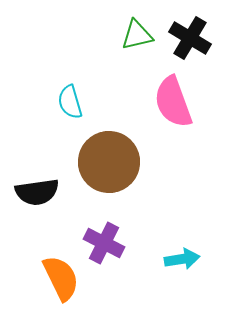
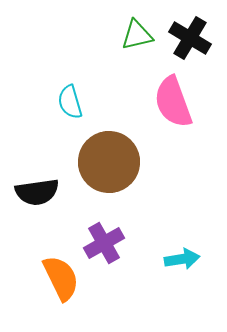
purple cross: rotated 33 degrees clockwise
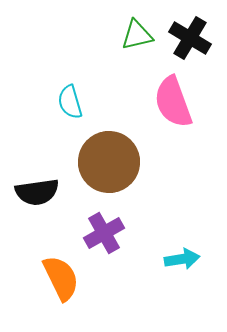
purple cross: moved 10 px up
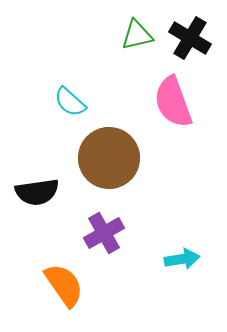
cyan semicircle: rotated 32 degrees counterclockwise
brown circle: moved 4 px up
orange semicircle: moved 3 px right, 7 px down; rotated 9 degrees counterclockwise
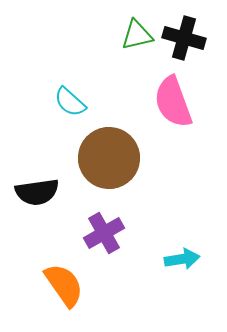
black cross: moved 6 px left; rotated 15 degrees counterclockwise
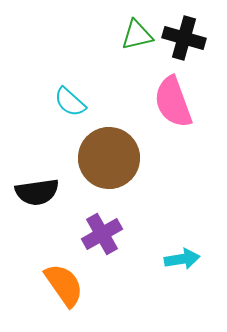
purple cross: moved 2 px left, 1 px down
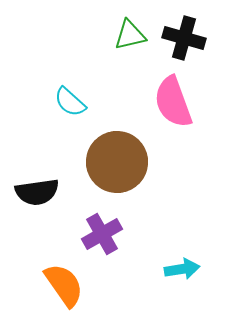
green triangle: moved 7 px left
brown circle: moved 8 px right, 4 px down
cyan arrow: moved 10 px down
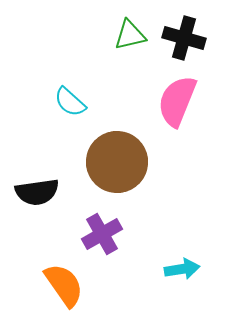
pink semicircle: moved 4 px right, 1 px up; rotated 42 degrees clockwise
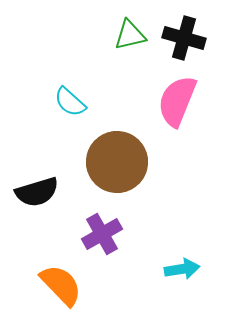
black semicircle: rotated 9 degrees counterclockwise
orange semicircle: moved 3 px left; rotated 9 degrees counterclockwise
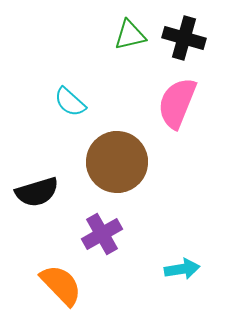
pink semicircle: moved 2 px down
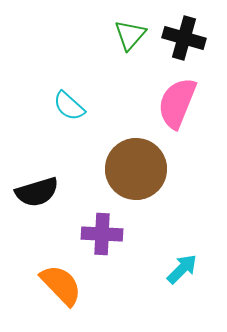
green triangle: rotated 36 degrees counterclockwise
cyan semicircle: moved 1 px left, 4 px down
brown circle: moved 19 px right, 7 px down
purple cross: rotated 33 degrees clockwise
cyan arrow: rotated 36 degrees counterclockwise
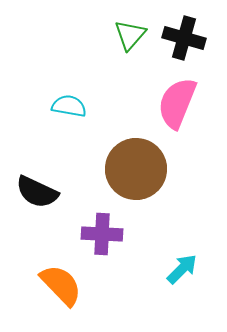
cyan semicircle: rotated 148 degrees clockwise
black semicircle: rotated 42 degrees clockwise
